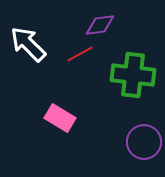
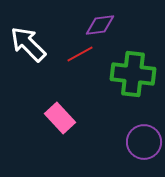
green cross: moved 1 px up
pink rectangle: rotated 16 degrees clockwise
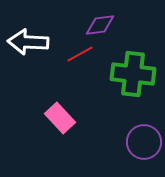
white arrow: moved 2 px up; rotated 42 degrees counterclockwise
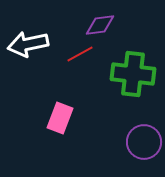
white arrow: moved 2 px down; rotated 15 degrees counterclockwise
pink rectangle: rotated 64 degrees clockwise
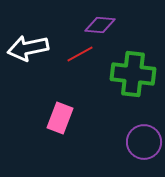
purple diamond: rotated 12 degrees clockwise
white arrow: moved 4 px down
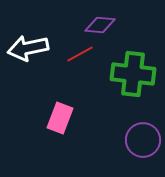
purple circle: moved 1 px left, 2 px up
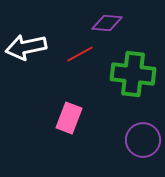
purple diamond: moved 7 px right, 2 px up
white arrow: moved 2 px left, 1 px up
pink rectangle: moved 9 px right
